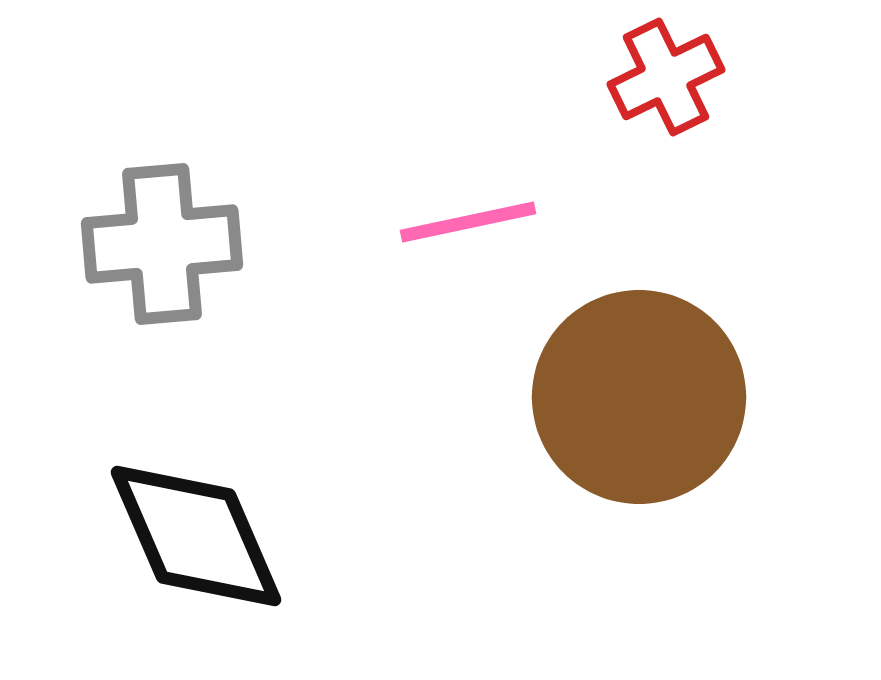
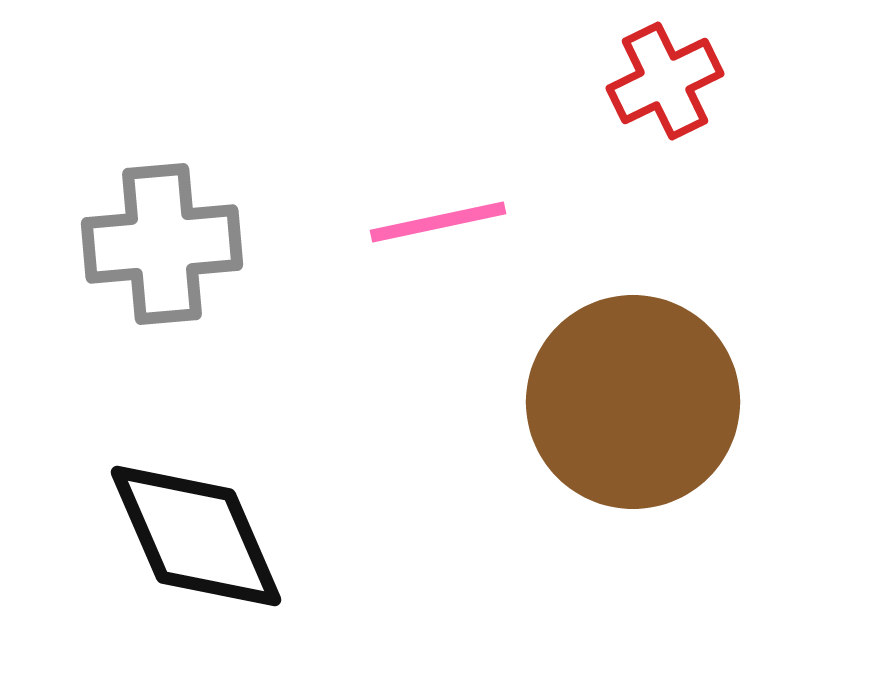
red cross: moved 1 px left, 4 px down
pink line: moved 30 px left
brown circle: moved 6 px left, 5 px down
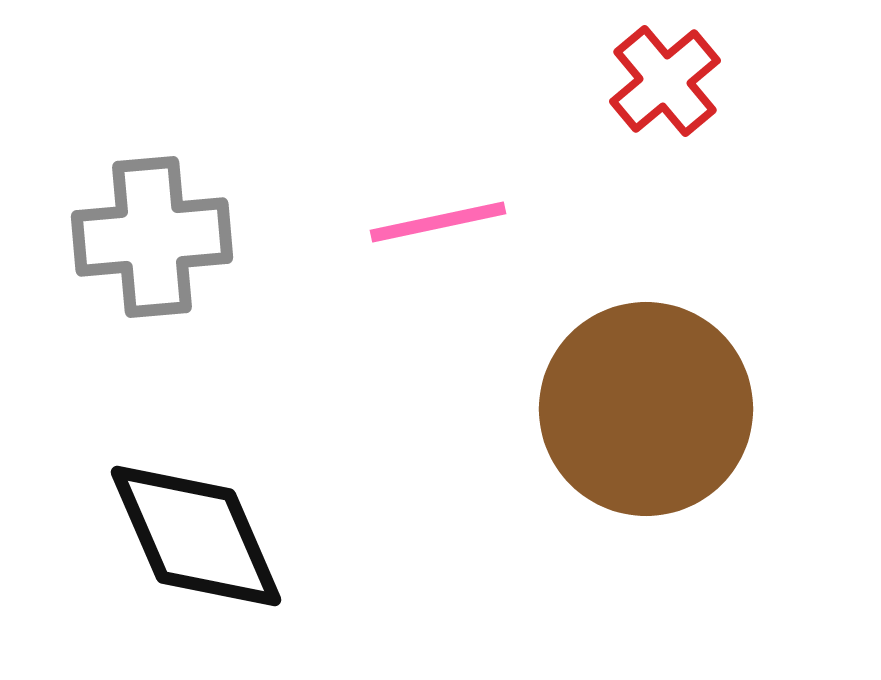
red cross: rotated 14 degrees counterclockwise
gray cross: moved 10 px left, 7 px up
brown circle: moved 13 px right, 7 px down
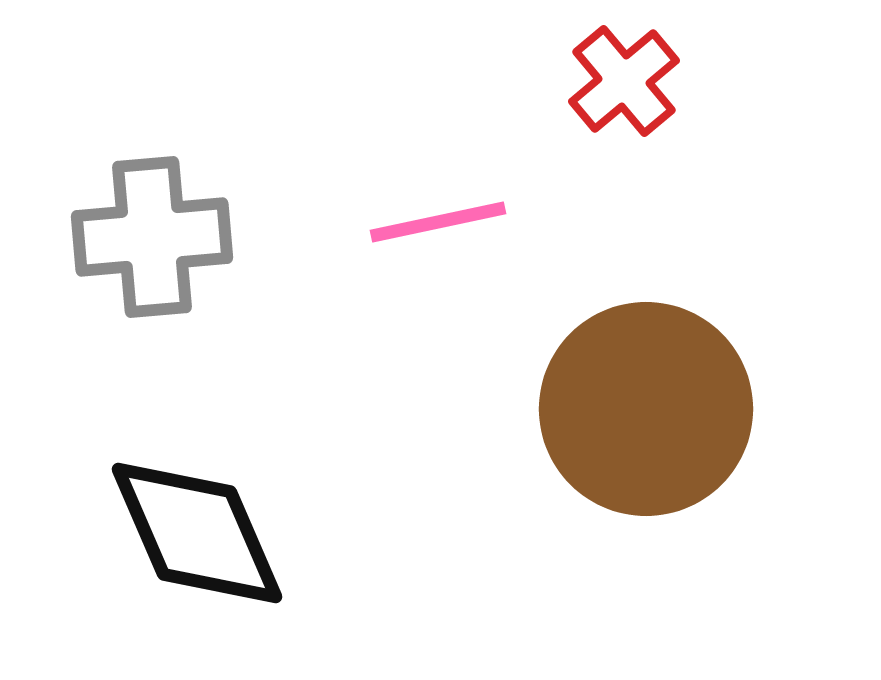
red cross: moved 41 px left
black diamond: moved 1 px right, 3 px up
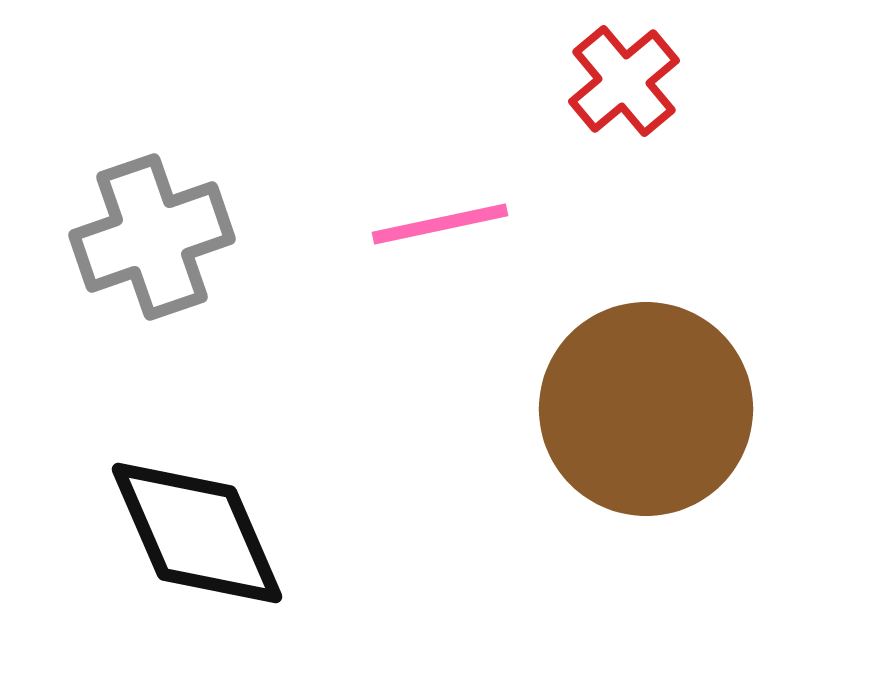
pink line: moved 2 px right, 2 px down
gray cross: rotated 14 degrees counterclockwise
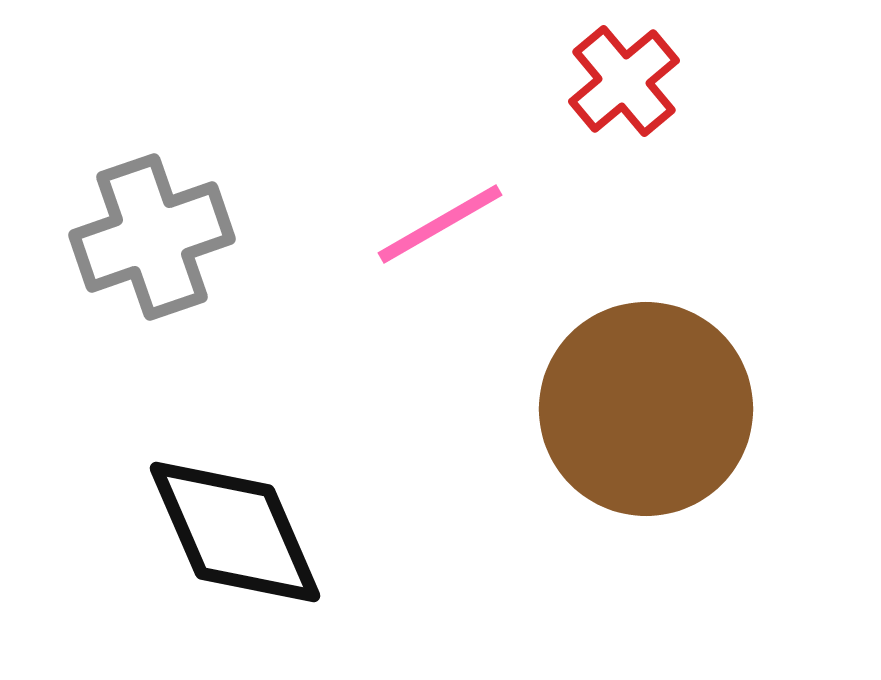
pink line: rotated 18 degrees counterclockwise
black diamond: moved 38 px right, 1 px up
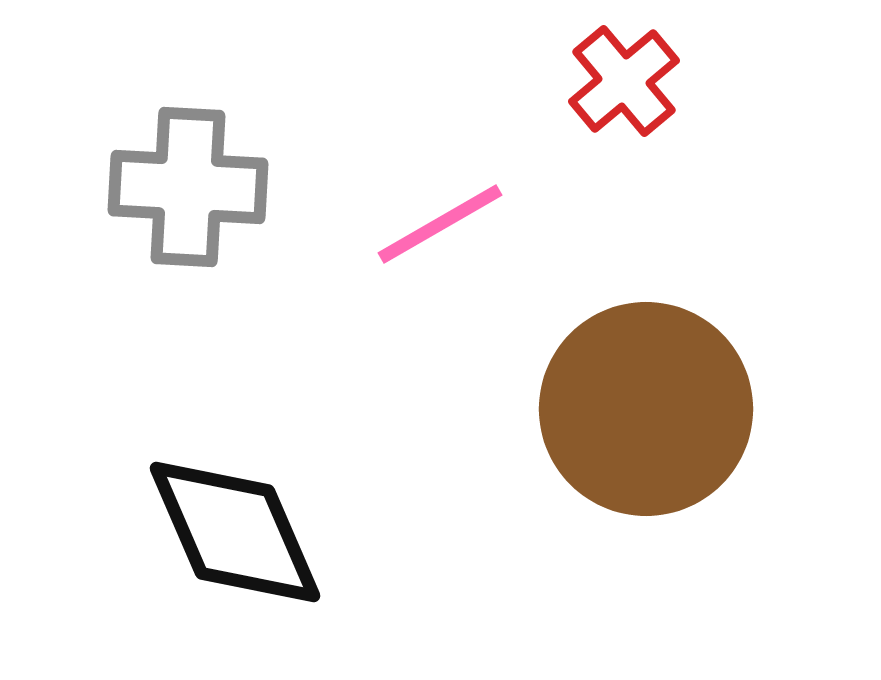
gray cross: moved 36 px right, 50 px up; rotated 22 degrees clockwise
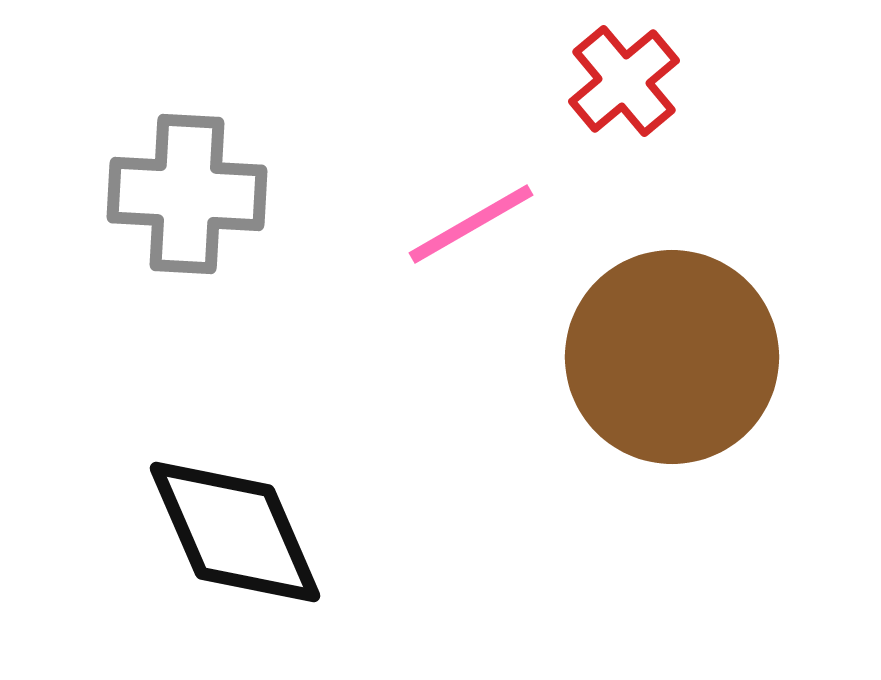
gray cross: moved 1 px left, 7 px down
pink line: moved 31 px right
brown circle: moved 26 px right, 52 px up
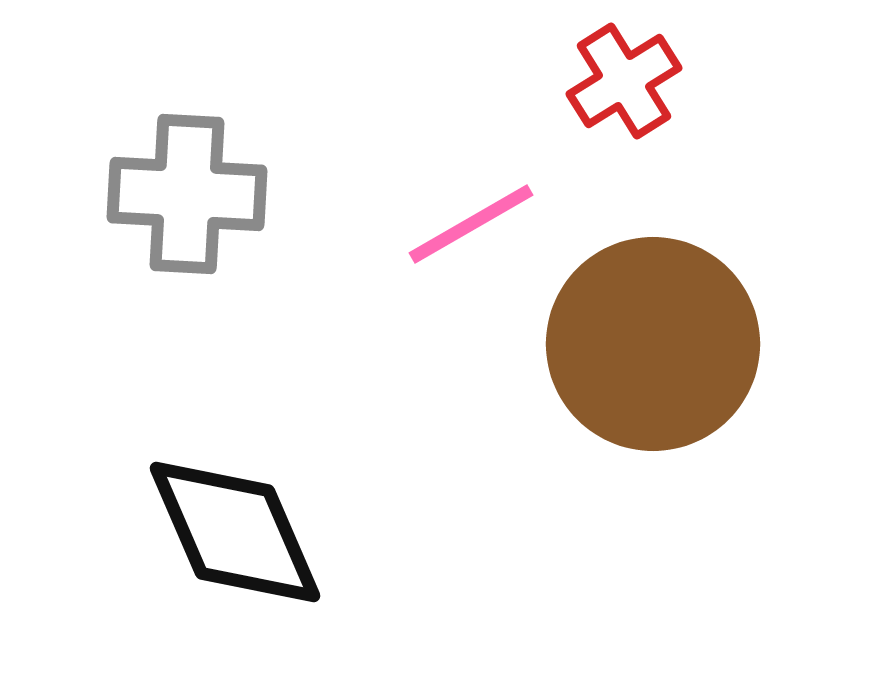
red cross: rotated 8 degrees clockwise
brown circle: moved 19 px left, 13 px up
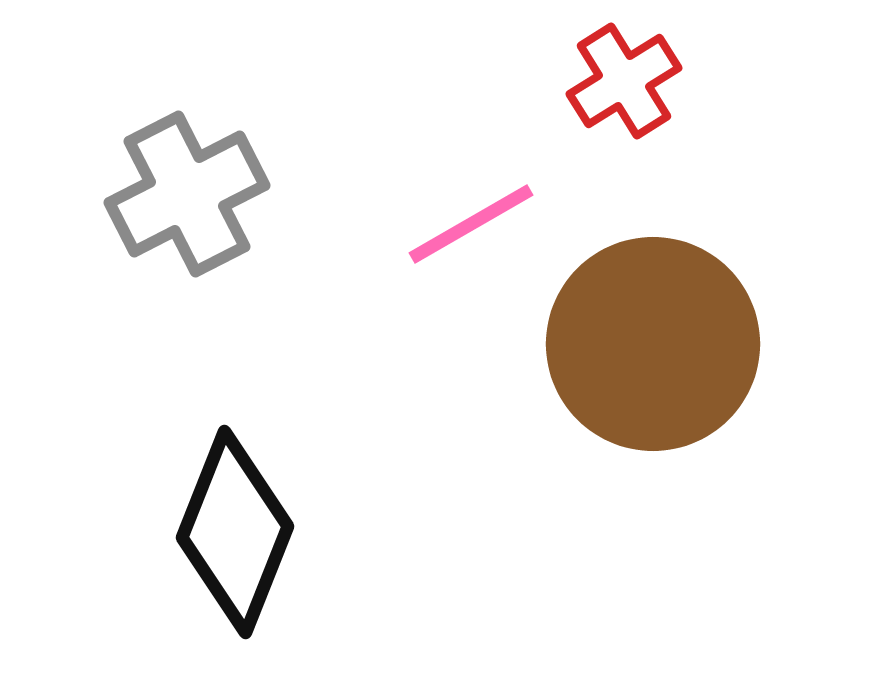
gray cross: rotated 30 degrees counterclockwise
black diamond: rotated 45 degrees clockwise
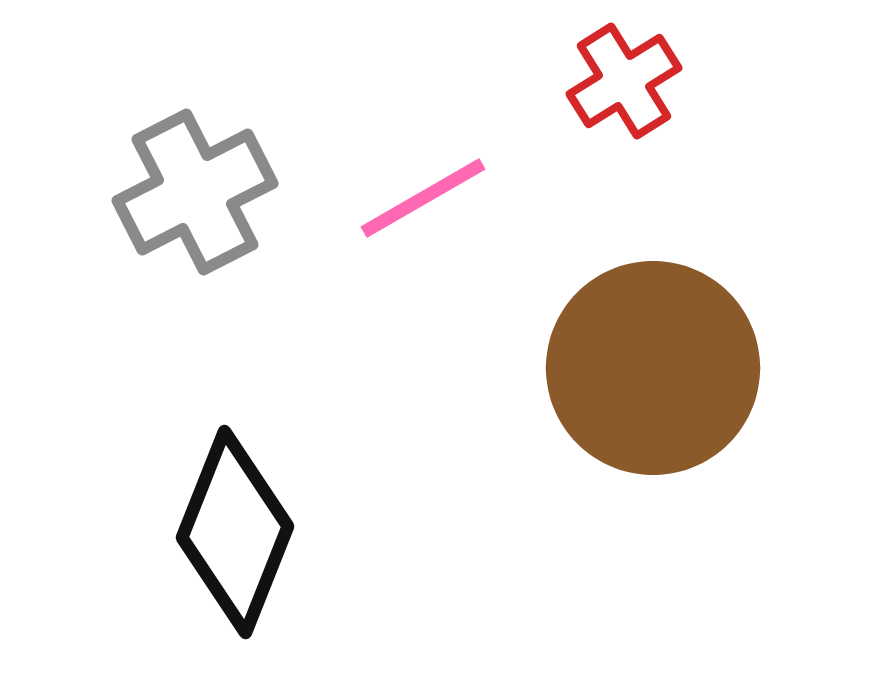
gray cross: moved 8 px right, 2 px up
pink line: moved 48 px left, 26 px up
brown circle: moved 24 px down
